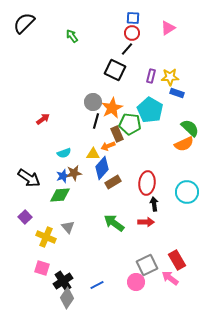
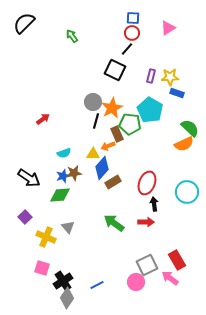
red ellipse at (147, 183): rotated 15 degrees clockwise
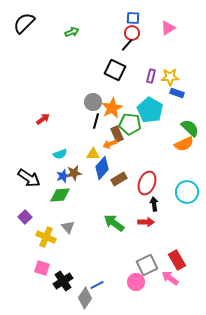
green arrow at (72, 36): moved 4 px up; rotated 104 degrees clockwise
black line at (127, 49): moved 4 px up
orange arrow at (108, 146): moved 2 px right, 2 px up
cyan semicircle at (64, 153): moved 4 px left, 1 px down
brown rectangle at (113, 182): moved 6 px right, 3 px up
gray diamond at (67, 298): moved 18 px right
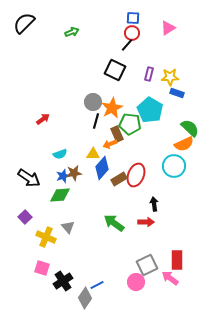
purple rectangle at (151, 76): moved 2 px left, 2 px up
red ellipse at (147, 183): moved 11 px left, 8 px up
cyan circle at (187, 192): moved 13 px left, 26 px up
red rectangle at (177, 260): rotated 30 degrees clockwise
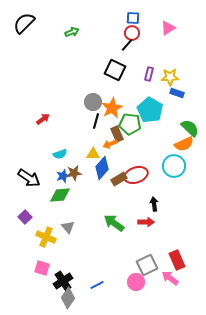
red ellipse at (136, 175): rotated 50 degrees clockwise
red rectangle at (177, 260): rotated 24 degrees counterclockwise
gray diamond at (85, 298): moved 17 px left
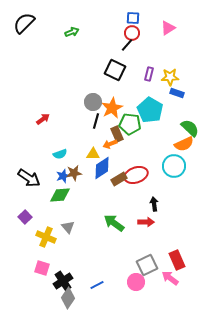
blue diamond at (102, 168): rotated 15 degrees clockwise
